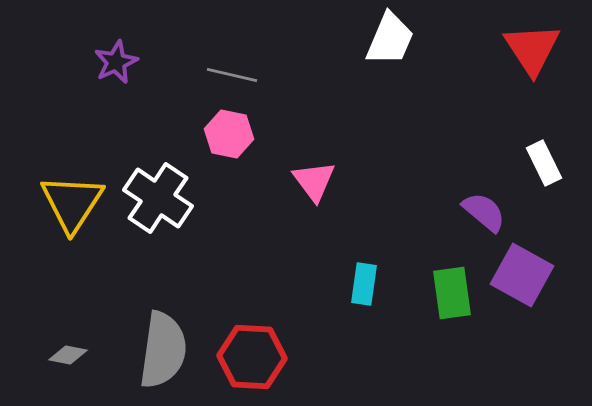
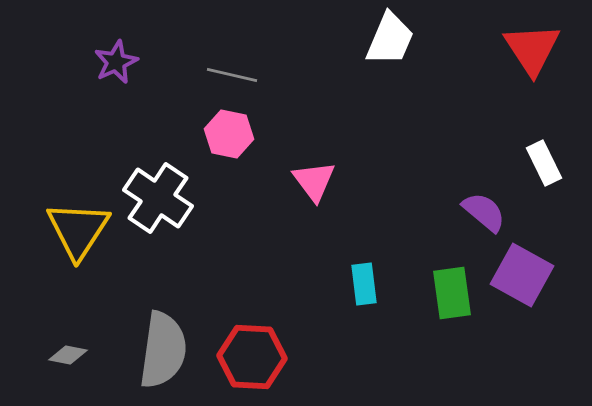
yellow triangle: moved 6 px right, 27 px down
cyan rectangle: rotated 15 degrees counterclockwise
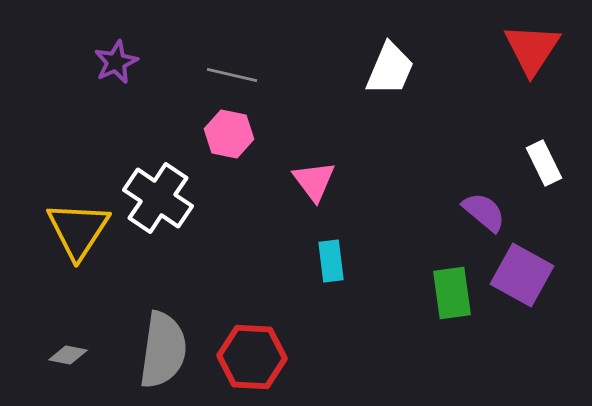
white trapezoid: moved 30 px down
red triangle: rotated 6 degrees clockwise
cyan rectangle: moved 33 px left, 23 px up
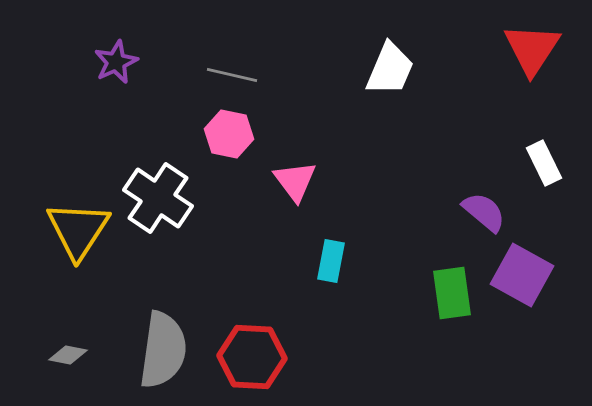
pink triangle: moved 19 px left
cyan rectangle: rotated 18 degrees clockwise
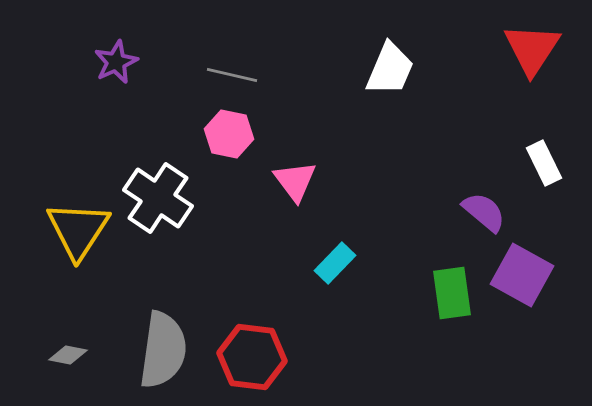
cyan rectangle: moved 4 px right, 2 px down; rotated 33 degrees clockwise
red hexagon: rotated 4 degrees clockwise
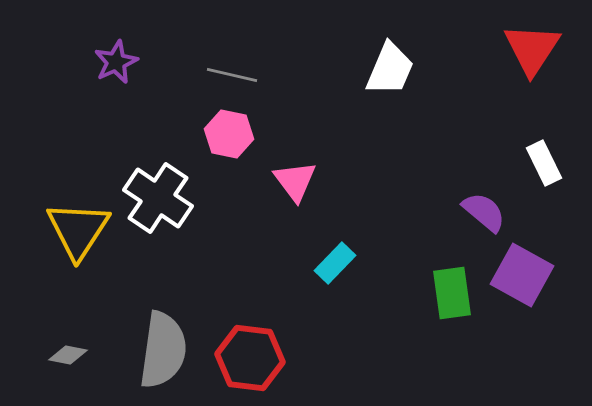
red hexagon: moved 2 px left, 1 px down
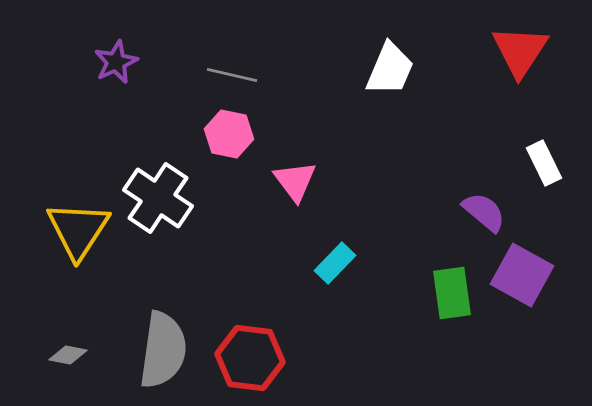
red triangle: moved 12 px left, 2 px down
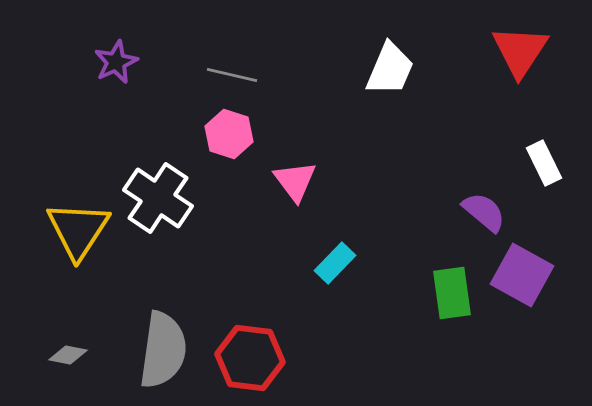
pink hexagon: rotated 6 degrees clockwise
